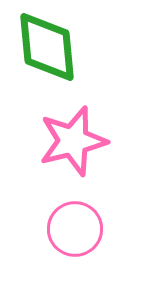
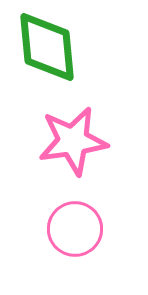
pink star: rotated 6 degrees clockwise
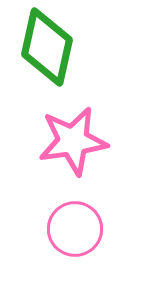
green diamond: rotated 18 degrees clockwise
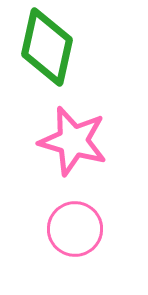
pink star: rotated 24 degrees clockwise
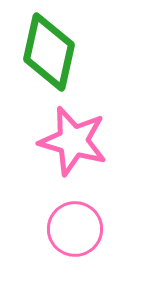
green diamond: moved 2 px right, 5 px down
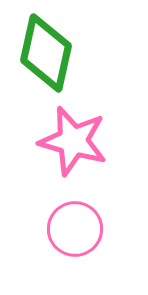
green diamond: moved 3 px left, 1 px down
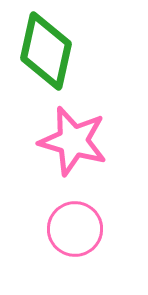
green diamond: moved 2 px up
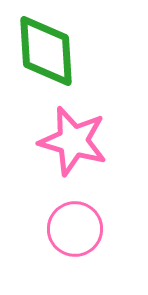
green diamond: rotated 16 degrees counterclockwise
